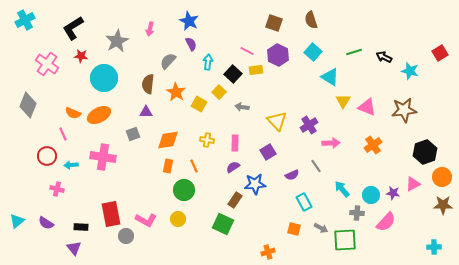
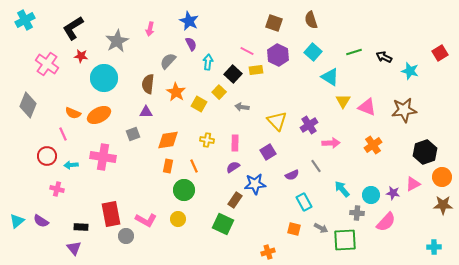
purple semicircle at (46, 223): moved 5 px left, 2 px up
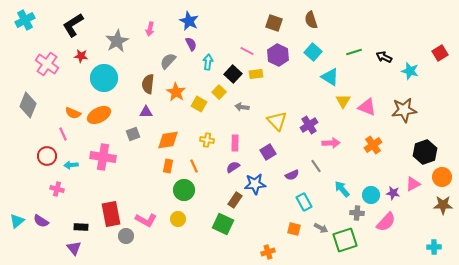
black L-shape at (73, 28): moved 3 px up
yellow rectangle at (256, 70): moved 4 px down
green square at (345, 240): rotated 15 degrees counterclockwise
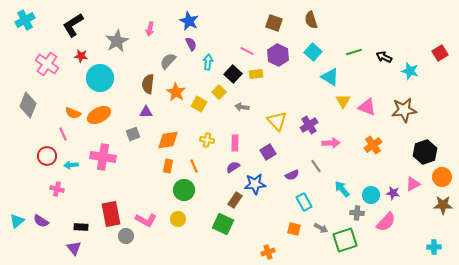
cyan circle at (104, 78): moved 4 px left
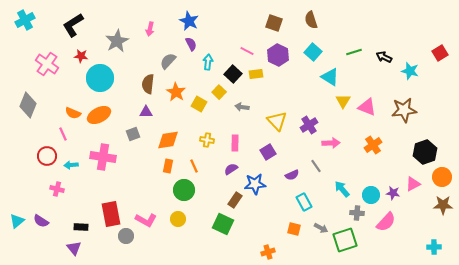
purple semicircle at (233, 167): moved 2 px left, 2 px down
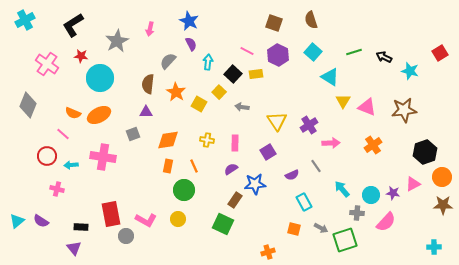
yellow triangle at (277, 121): rotated 10 degrees clockwise
pink line at (63, 134): rotated 24 degrees counterclockwise
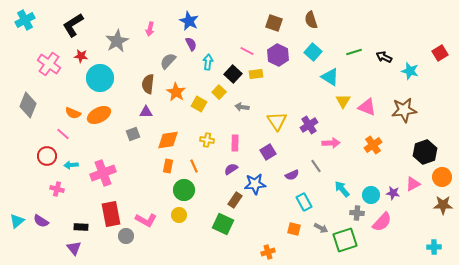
pink cross at (47, 64): moved 2 px right
pink cross at (103, 157): moved 16 px down; rotated 30 degrees counterclockwise
yellow circle at (178, 219): moved 1 px right, 4 px up
pink semicircle at (386, 222): moved 4 px left
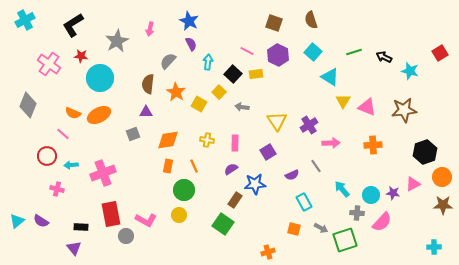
orange cross at (373, 145): rotated 30 degrees clockwise
green square at (223, 224): rotated 10 degrees clockwise
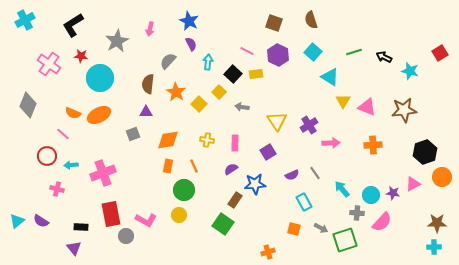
yellow square at (199, 104): rotated 14 degrees clockwise
gray line at (316, 166): moved 1 px left, 7 px down
brown star at (443, 205): moved 6 px left, 18 px down
